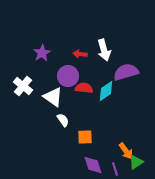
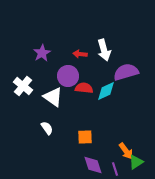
cyan diamond: rotated 10 degrees clockwise
white semicircle: moved 16 px left, 8 px down
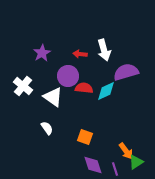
orange square: rotated 21 degrees clockwise
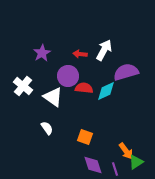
white arrow: rotated 135 degrees counterclockwise
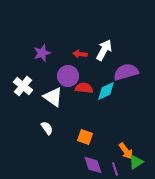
purple star: rotated 12 degrees clockwise
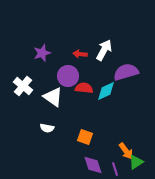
white semicircle: rotated 136 degrees clockwise
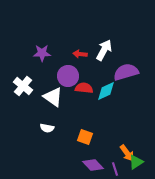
purple star: rotated 18 degrees clockwise
orange arrow: moved 1 px right, 2 px down
purple diamond: rotated 25 degrees counterclockwise
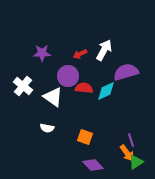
red arrow: rotated 32 degrees counterclockwise
purple line: moved 16 px right, 29 px up
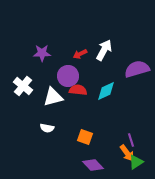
purple semicircle: moved 11 px right, 3 px up
red semicircle: moved 6 px left, 2 px down
white triangle: rotated 50 degrees counterclockwise
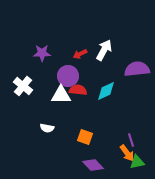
purple semicircle: rotated 10 degrees clockwise
white triangle: moved 8 px right, 2 px up; rotated 15 degrees clockwise
green triangle: moved 1 px right; rotated 21 degrees clockwise
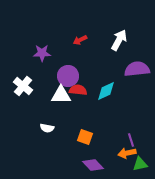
white arrow: moved 15 px right, 10 px up
red arrow: moved 14 px up
orange arrow: rotated 114 degrees clockwise
green triangle: moved 3 px right, 2 px down
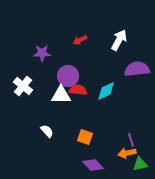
white semicircle: moved 3 px down; rotated 144 degrees counterclockwise
